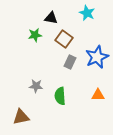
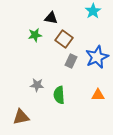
cyan star: moved 6 px right, 2 px up; rotated 14 degrees clockwise
gray rectangle: moved 1 px right, 1 px up
gray star: moved 1 px right, 1 px up
green semicircle: moved 1 px left, 1 px up
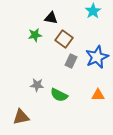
green semicircle: rotated 60 degrees counterclockwise
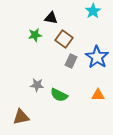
blue star: rotated 15 degrees counterclockwise
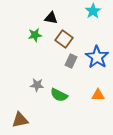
brown triangle: moved 1 px left, 3 px down
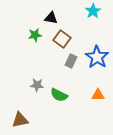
brown square: moved 2 px left
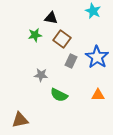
cyan star: rotated 14 degrees counterclockwise
gray star: moved 4 px right, 10 px up
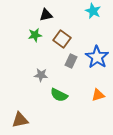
black triangle: moved 5 px left, 3 px up; rotated 24 degrees counterclockwise
orange triangle: rotated 16 degrees counterclockwise
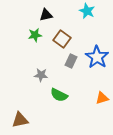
cyan star: moved 6 px left
orange triangle: moved 4 px right, 3 px down
